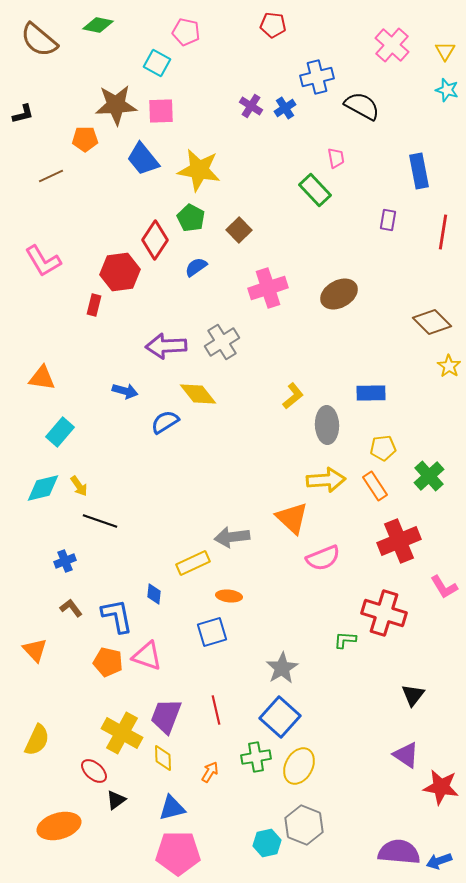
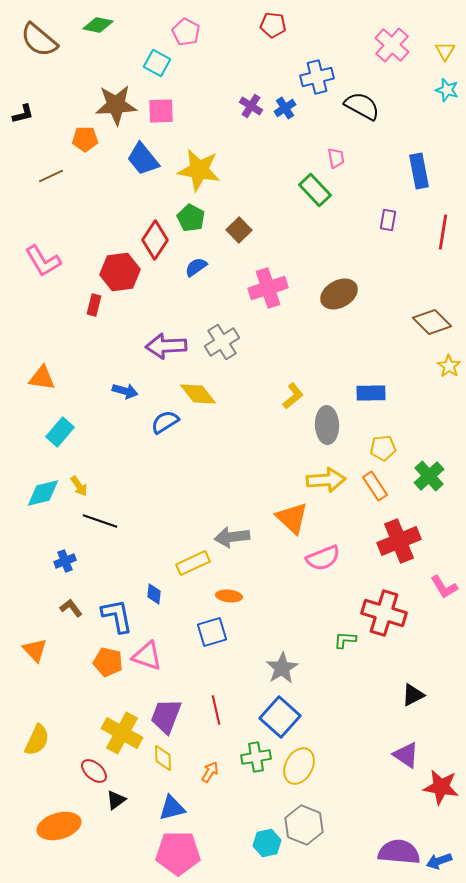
pink pentagon at (186, 32): rotated 16 degrees clockwise
cyan diamond at (43, 488): moved 5 px down
black triangle at (413, 695): rotated 25 degrees clockwise
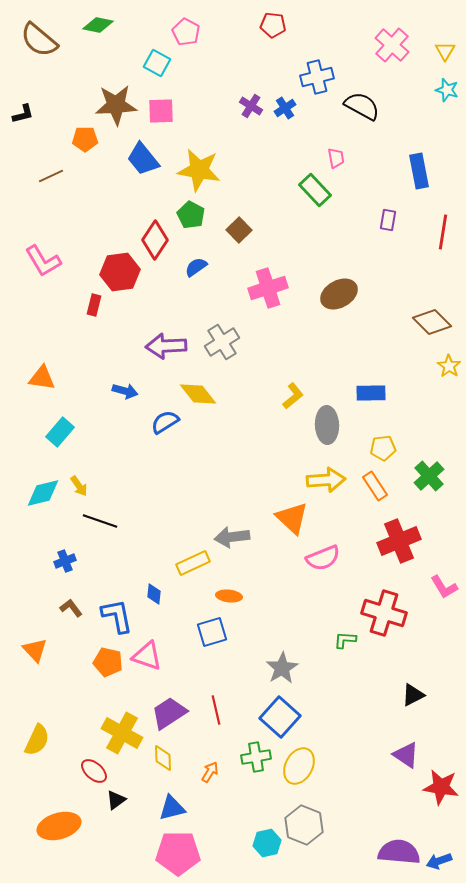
green pentagon at (191, 218): moved 3 px up
purple trapezoid at (166, 716): moved 3 px right, 3 px up; rotated 36 degrees clockwise
